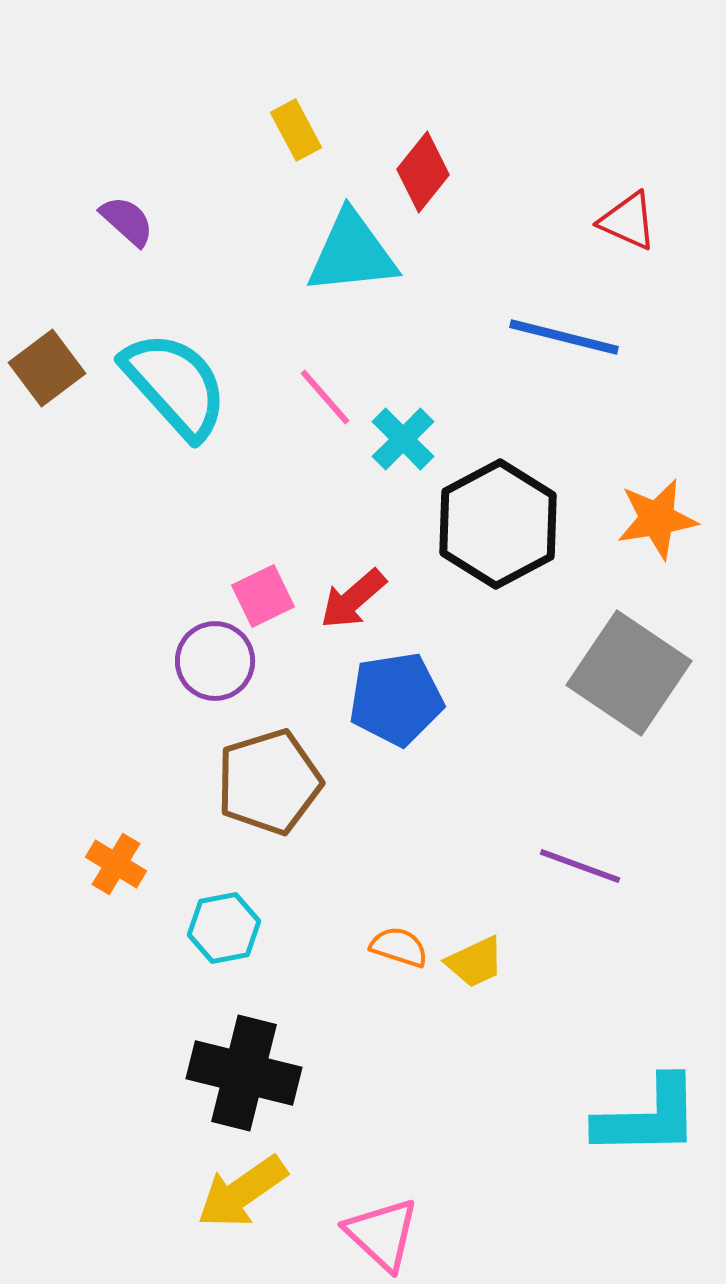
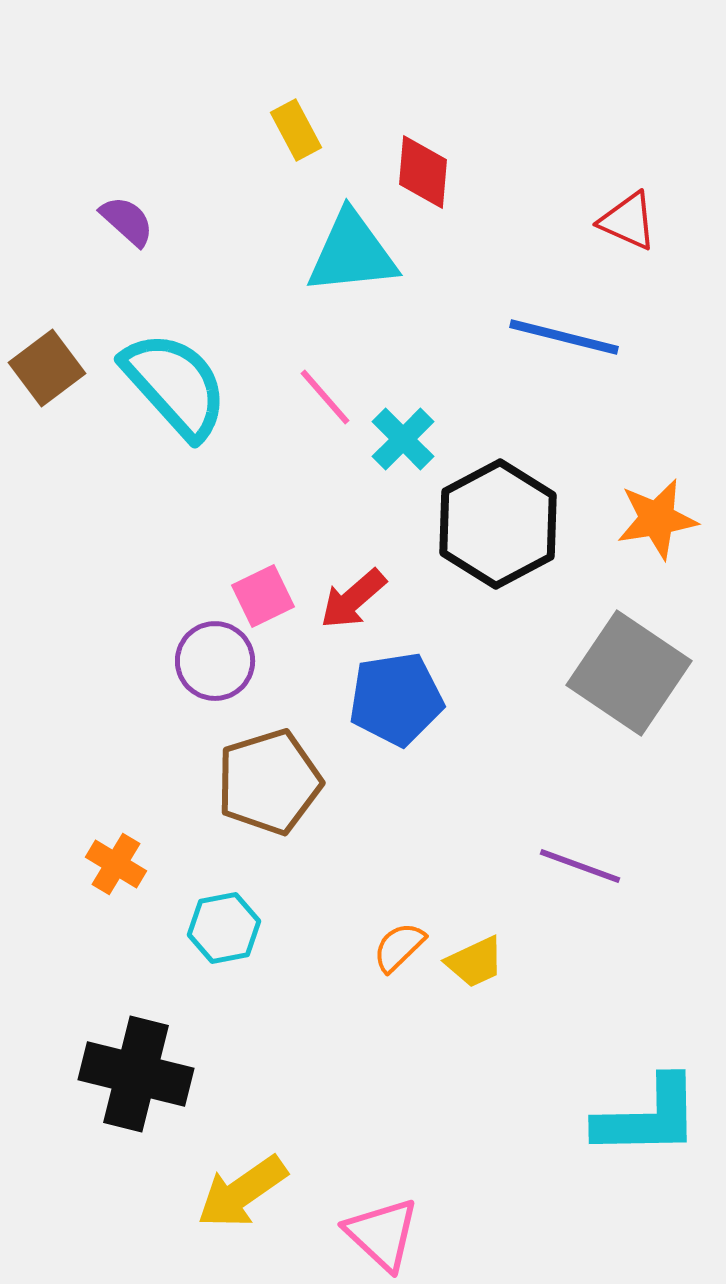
red diamond: rotated 34 degrees counterclockwise
orange semicircle: rotated 62 degrees counterclockwise
black cross: moved 108 px left, 1 px down
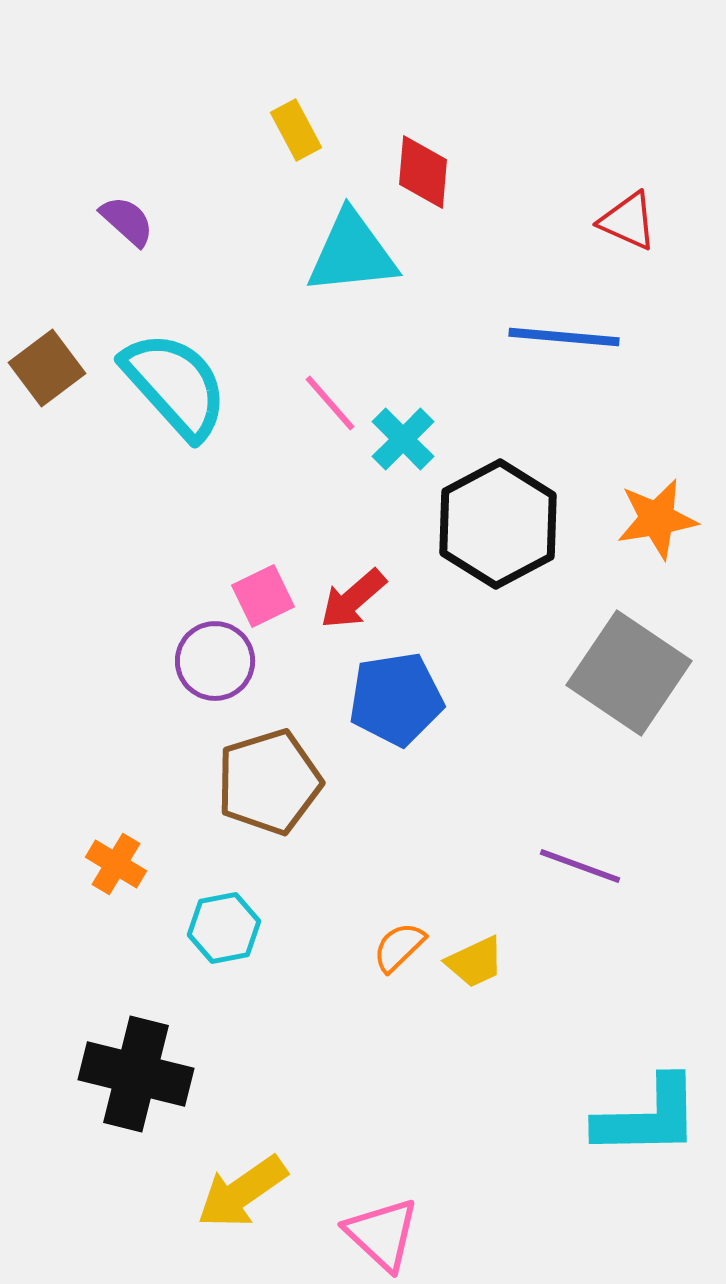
blue line: rotated 9 degrees counterclockwise
pink line: moved 5 px right, 6 px down
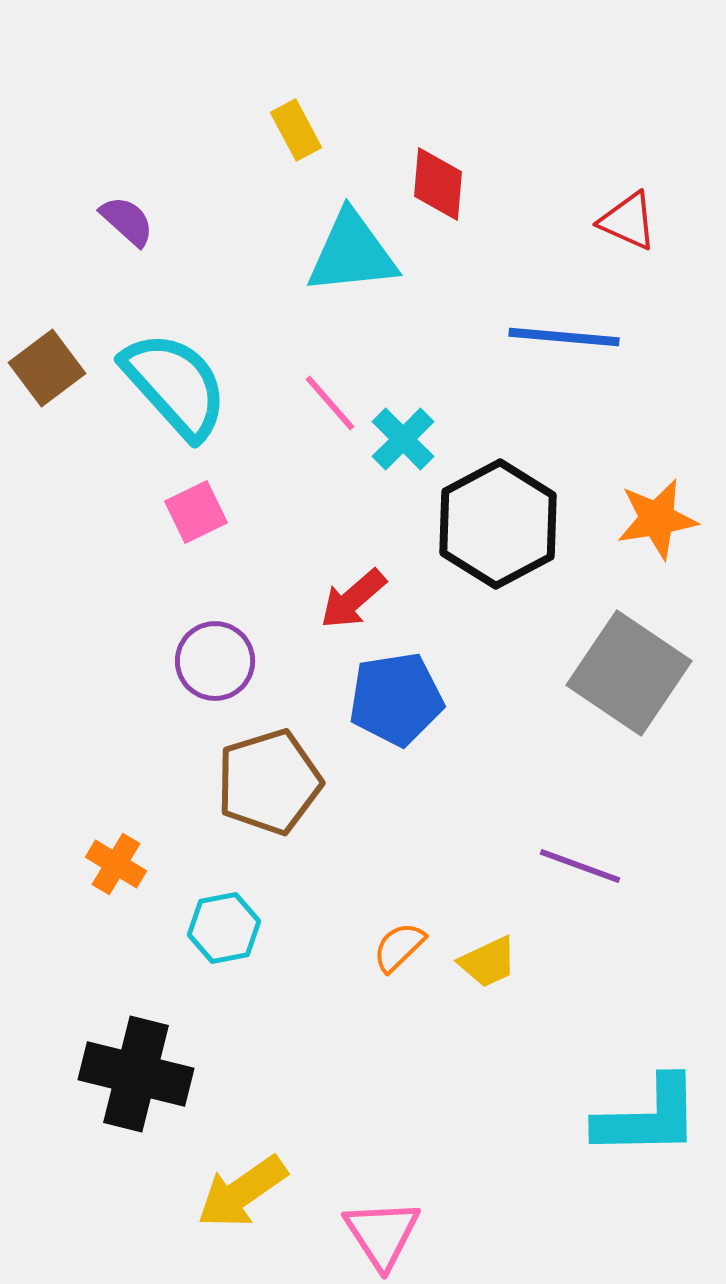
red diamond: moved 15 px right, 12 px down
pink square: moved 67 px left, 84 px up
yellow trapezoid: moved 13 px right
pink triangle: rotated 14 degrees clockwise
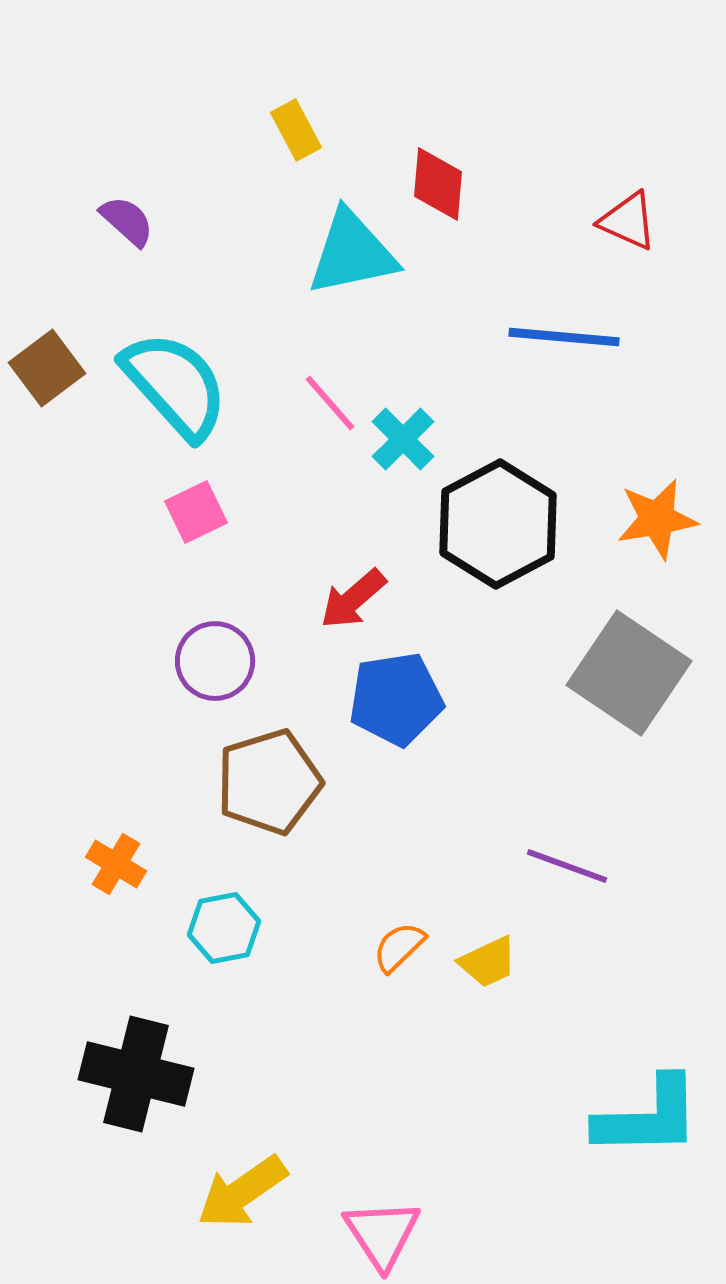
cyan triangle: rotated 6 degrees counterclockwise
purple line: moved 13 px left
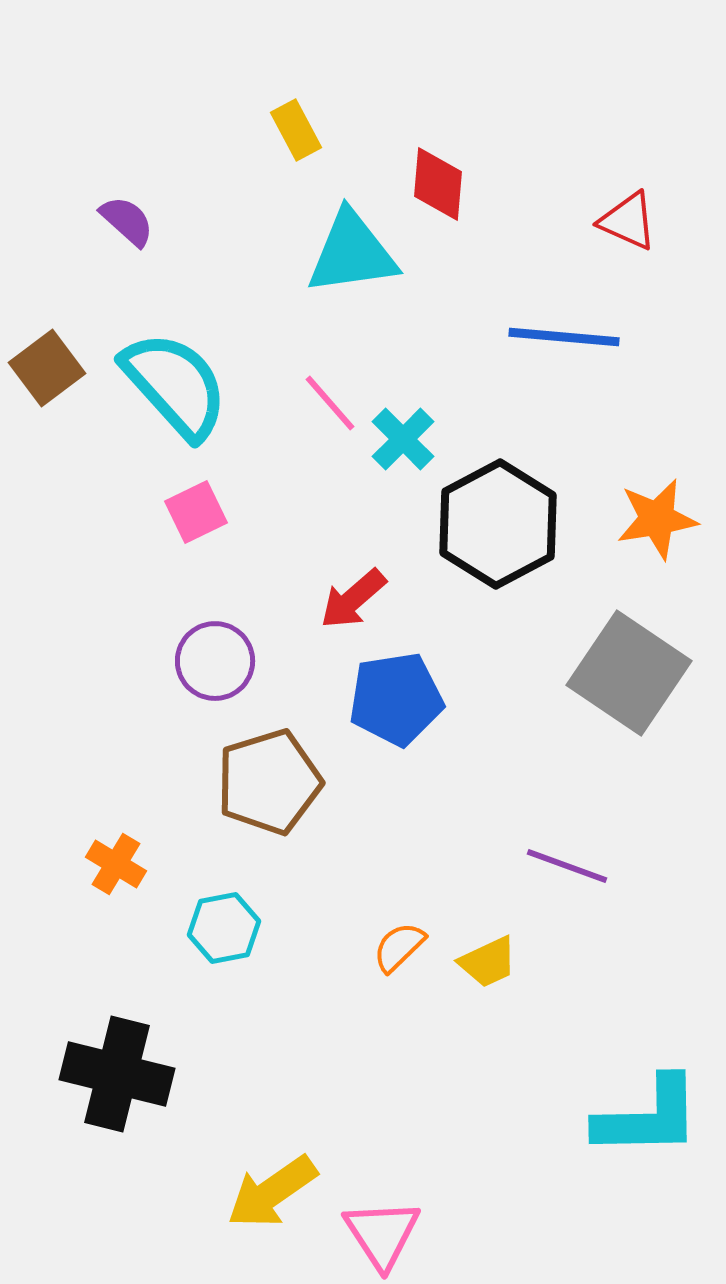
cyan triangle: rotated 4 degrees clockwise
black cross: moved 19 px left
yellow arrow: moved 30 px right
